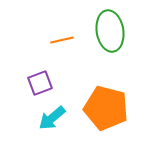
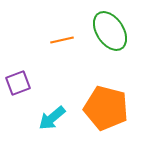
green ellipse: rotated 24 degrees counterclockwise
purple square: moved 22 px left
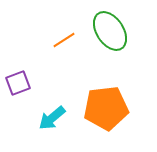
orange line: moved 2 px right; rotated 20 degrees counterclockwise
orange pentagon: rotated 21 degrees counterclockwise
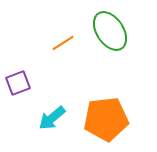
orange line: moved 1 px left, 3 px down
orange pentagon: moved 11 px down
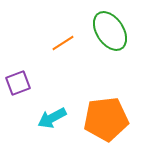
cyan arrow: rotated 12 degrees clockwise
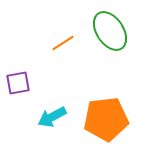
purple square: rotated 10 degrees clockwise
cyan arrow: moved 1 px up
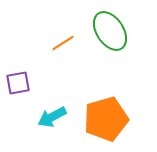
orange pentagon: rotated 9 degrees counterclockwise
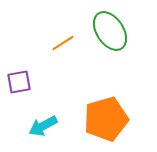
purple square: moved 1 px right, 1 px up
cyan arrow: moved 9 px left, 9 px down
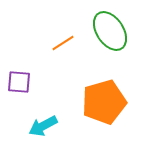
purple square: rotated 15 degrees clockwise
orange pentagon: moved 2 px left, 17 px up
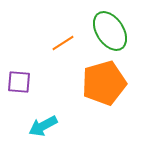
orange pentagon: moved 19 px up
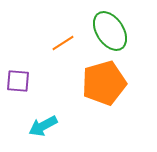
purple square: moved 1 px left, 1 px up
